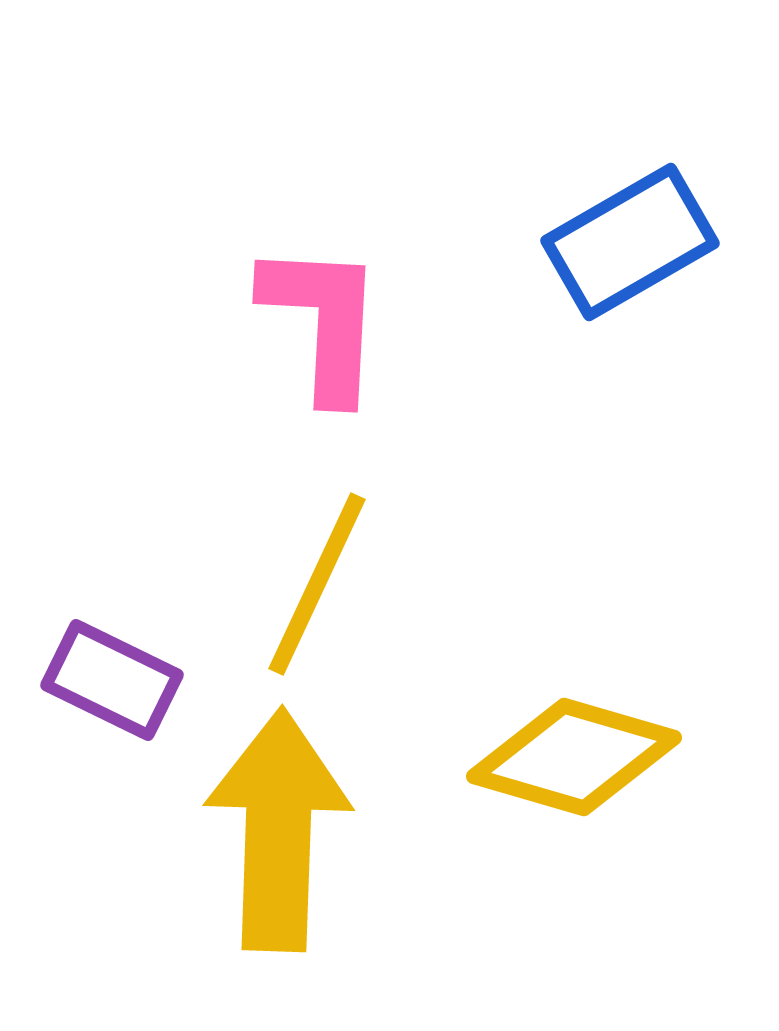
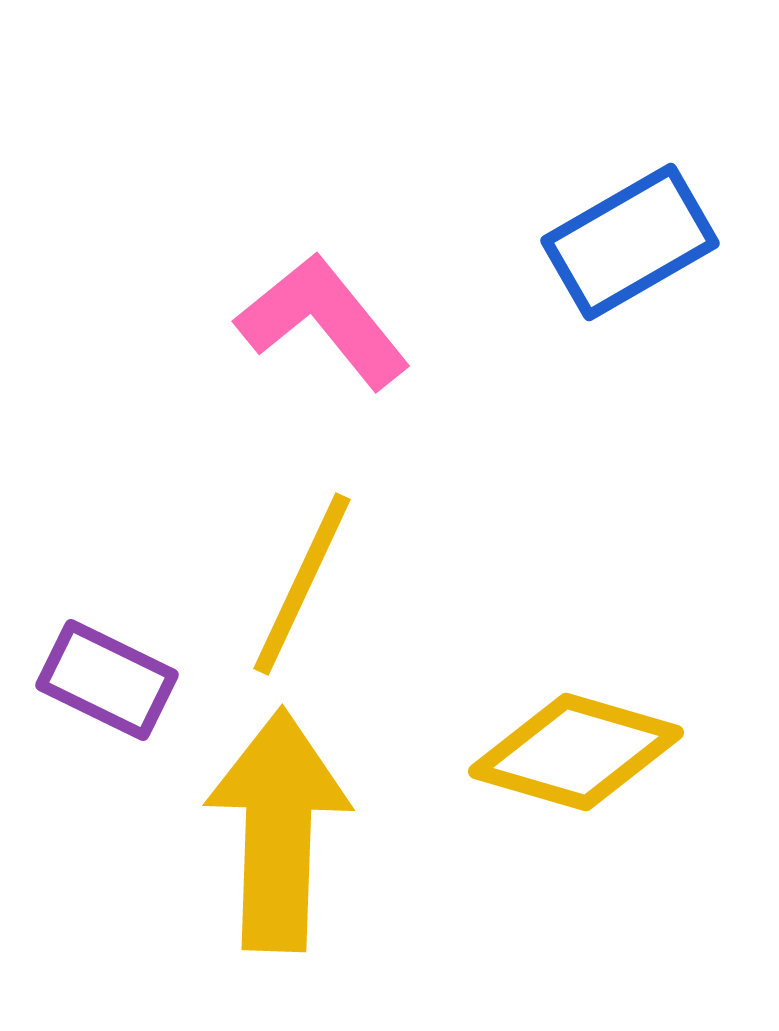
pink L-shape: rotated 42 degrees counterclockwise
yellow line: moved 15 px left
purple rectangle: moved 5 px left
yellow diamond: moved 2 px right, 5 px up
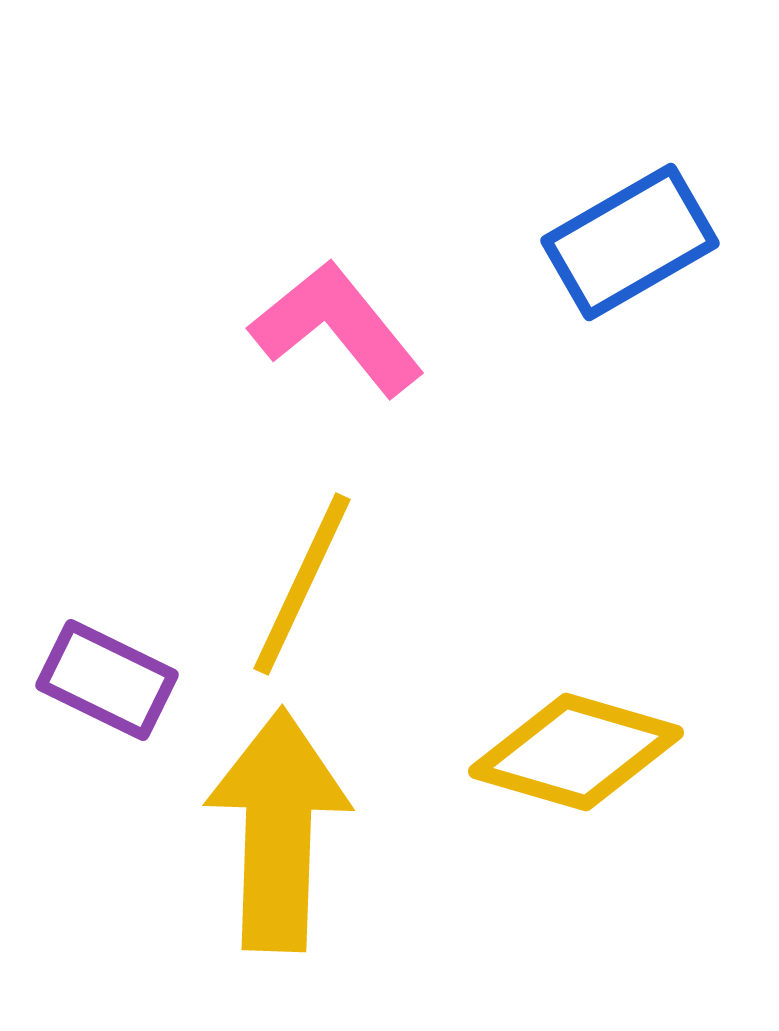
pink L-shape: moved 14 px right, 7 px down
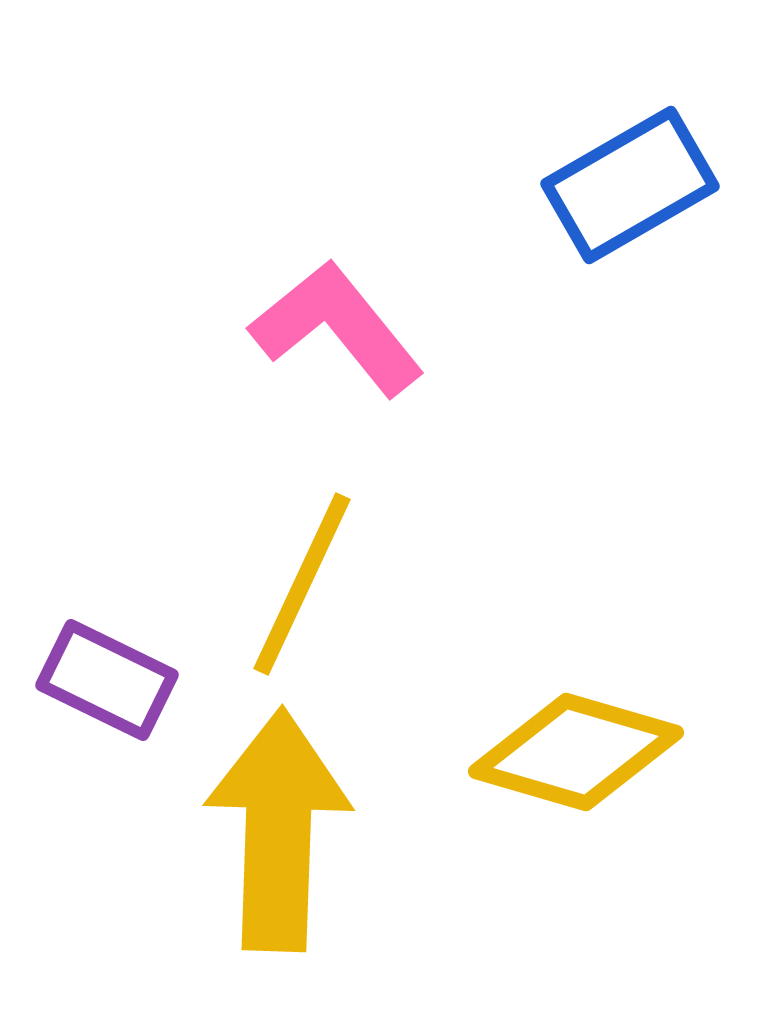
blue rectangle: moved 57 px up
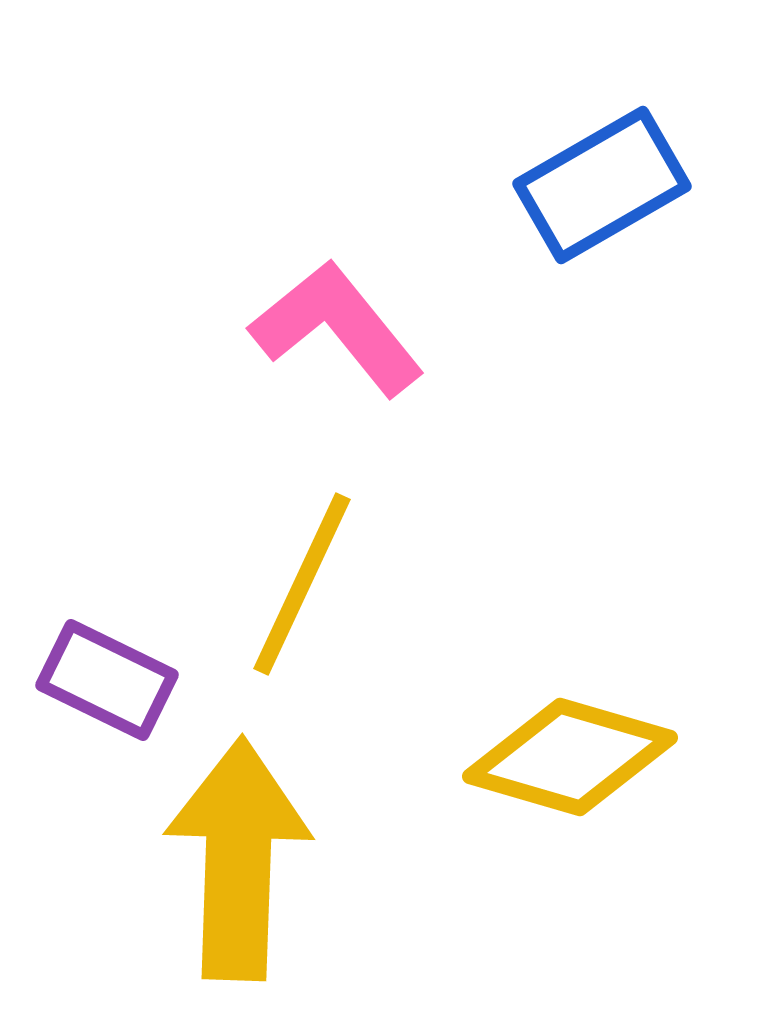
blue rectangle: moved 28 px left
yellow diamond: moved 6 px left, 5 px down
yellow arrow: moved 40 px left, 29 px down
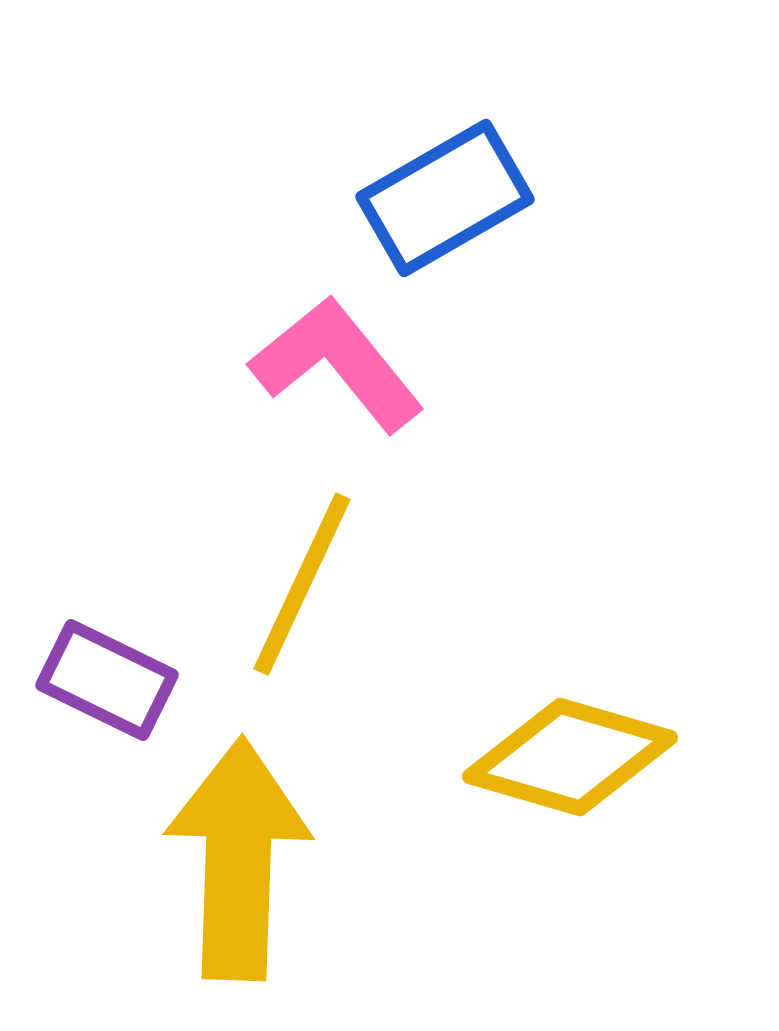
blue rectangle: moved 157 px left, 13 px down
pink L-shape: moved 36 px down
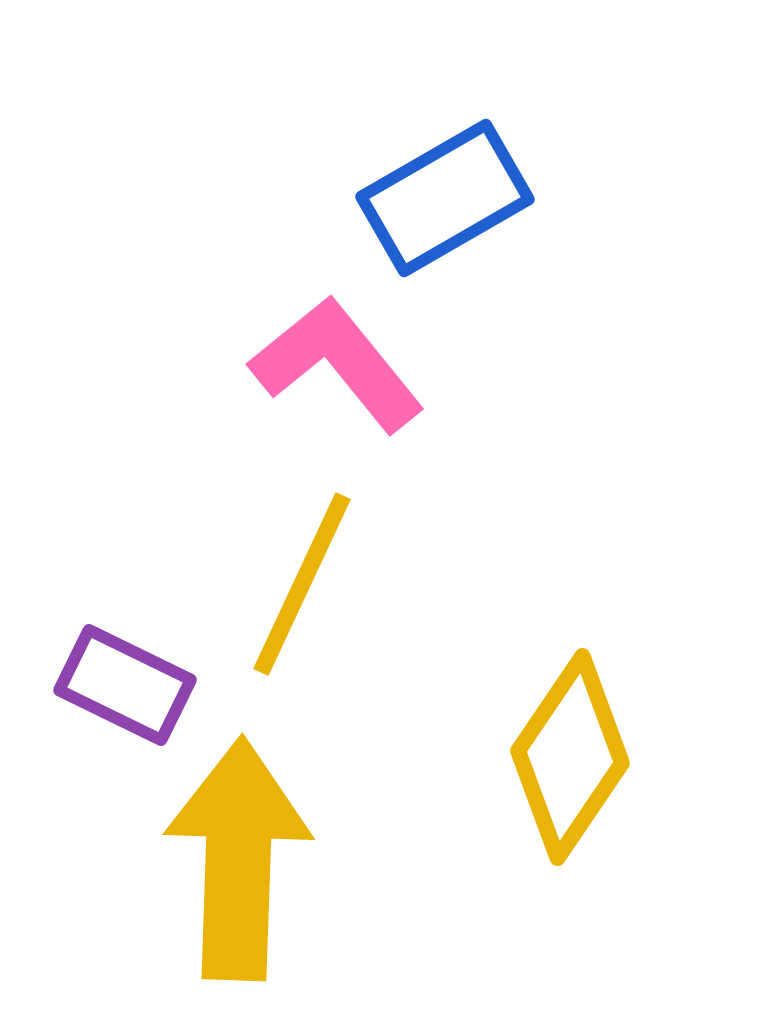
purple rectangle: moved 18 px right, 5 px down
yellow diamond: rotated 72 degrees counterclockwise
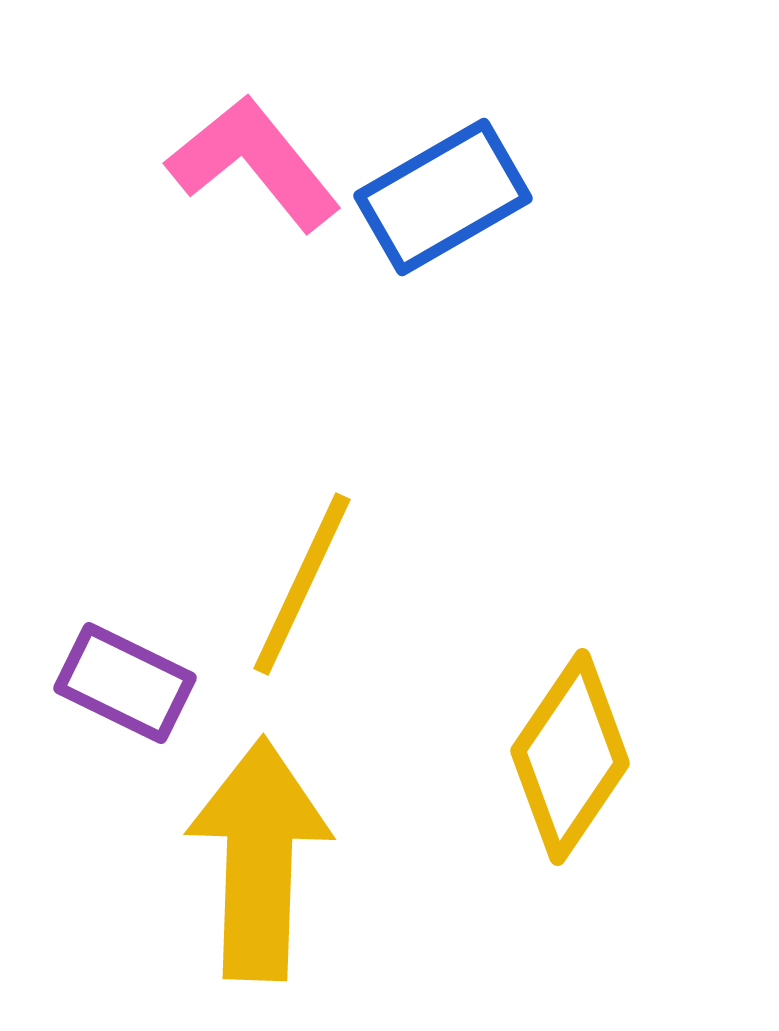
blue rectangle: moved 2 px left, 1 px up
pink L-shape: moved 83 px left, 201 px up
purple rectangle: moved 2 px up
yellow arrow: moved 21 px right
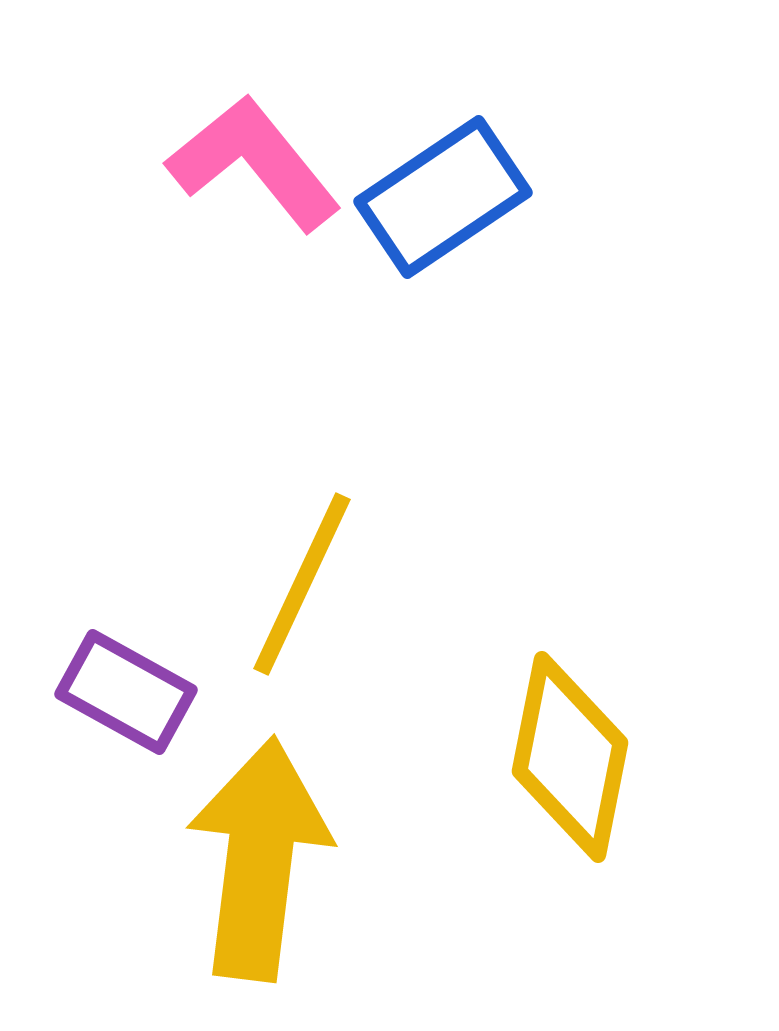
blue rectangle: rotated 4 degrees counterclockwise
purple rectangle: moved 1 px right, 9 px down; rotated 3 degrees clockwise
yellow diamond: rotated 23 degrees counterclockwise
yellow arrow: rotated 5 degrees clockwise
